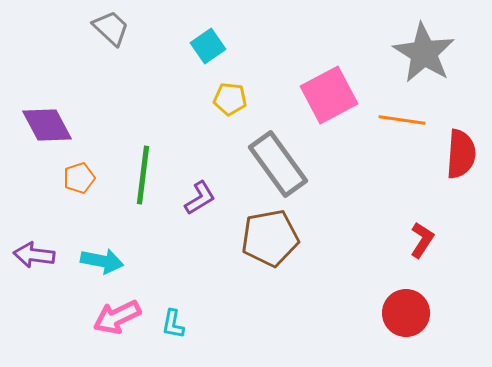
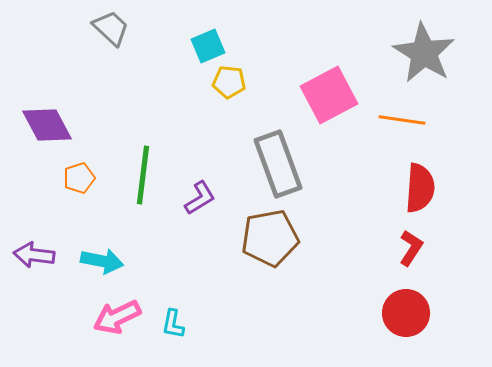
cyan square: rotated 12 degrees clockwise
yellow pentagon: moved 1 px left, 17 px up
red semicircle: moved 41 px left, 34 px down
gray rectangle: rotated 16 degrees clockwise
red L-shape: moved 11 px left, 8 px down
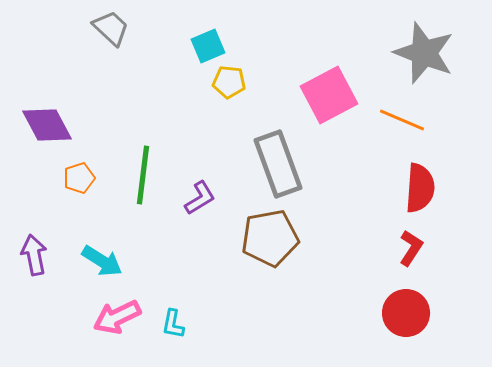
gray star: rotated 10 degrees counterclockwise
orange line: rotated 15 degrees clockwise
purple arrow: rotated 72 degrees clockwise
cyan arrow: rotated 21 degrees clockwise
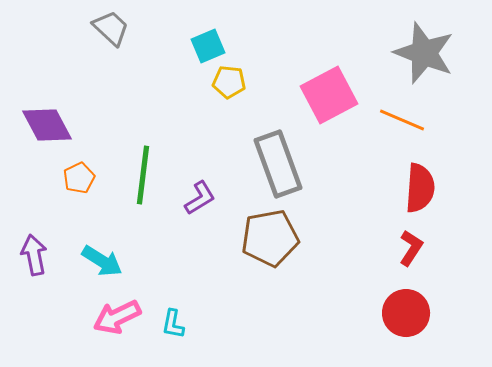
orange pentagon: rotated 8 degrees counterclockwise
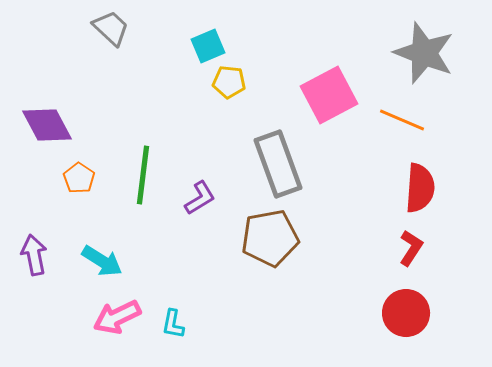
orange pentagon: rotated 12 degrees counterclockwise
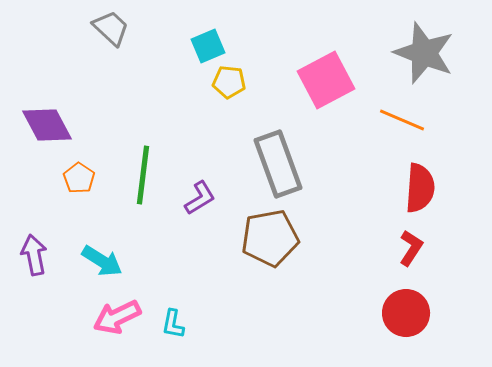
pink square: moved 3 px left, 15 px up
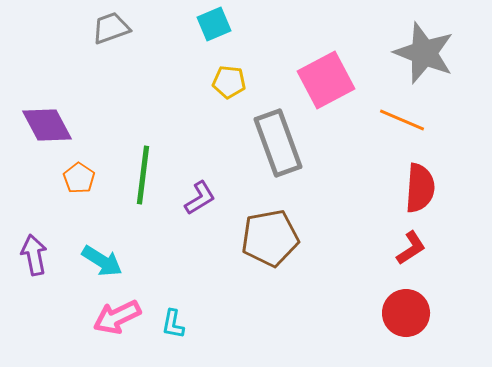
gray trapezoid: rotated 63 degrees counterclockwise
cyan square: moved 6 px right, 22 px up
gray rectangle: moved 21 px up
red L-shape: rotated 24 degrees clockwise
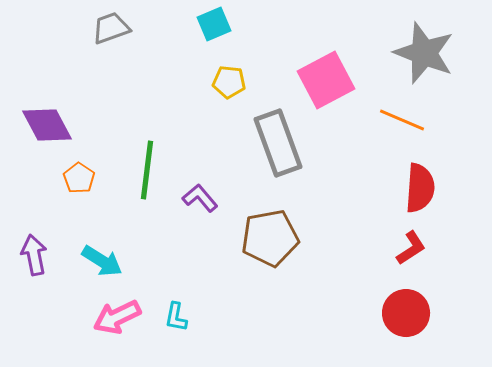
green line: moved 4 px right, 5 px up
purple L-shape: rotated 99 degrees counterclockwise
cyan L-shape: moved 3 px right, 7 px up
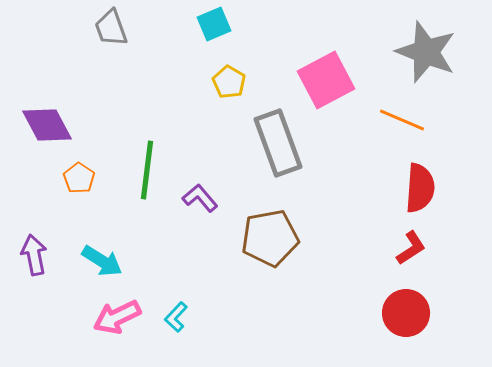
gray trapezoid: rotated 90 degrees counterclockwise
gray star: moved 2 px right, 1 px up
yellow pentagon: rotated 24 degrees clockwise
cyan L-shape: rotated 32 degrees clockwise
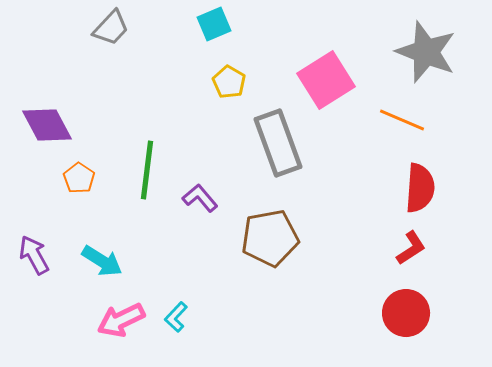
gray trapezoid: rotated 117 degrees counterclockwise
pink square: rotated 4 degrees counterclockwise
purple arrow: rotated 18 degrees counterclockwise
pink arrow: moved 4 px right, 3 px down
